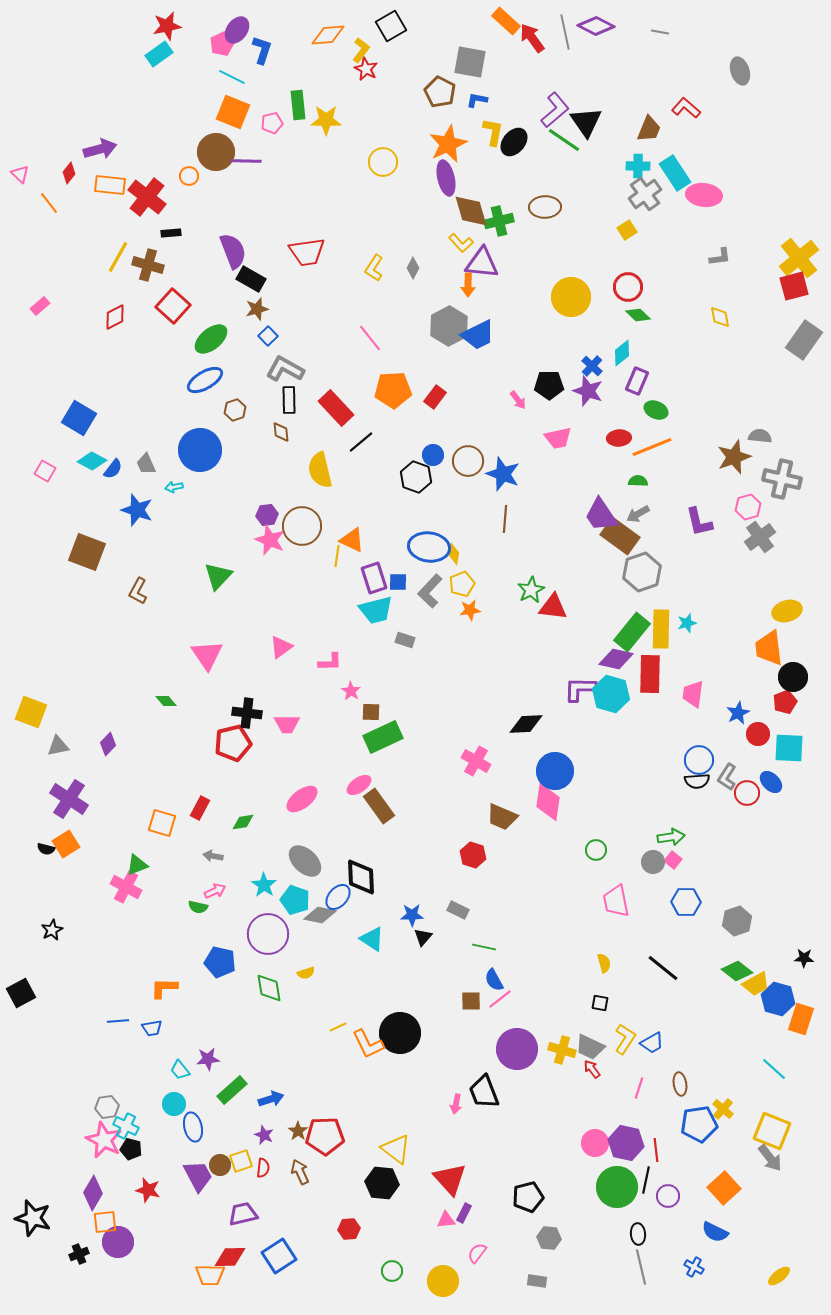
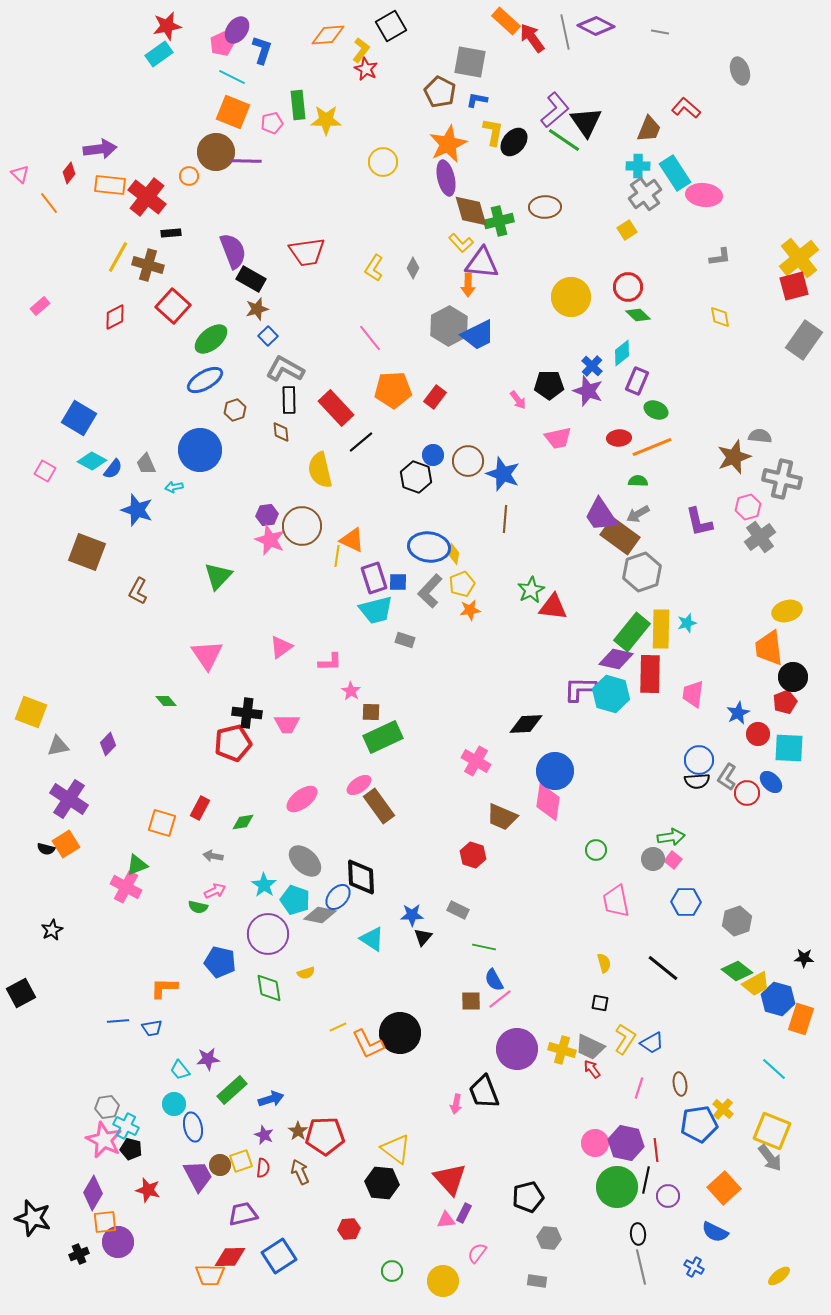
purple arrow at (100, 149): rotated 8 degrees clockwise
gray circle at (653, 862): moved 3 px up
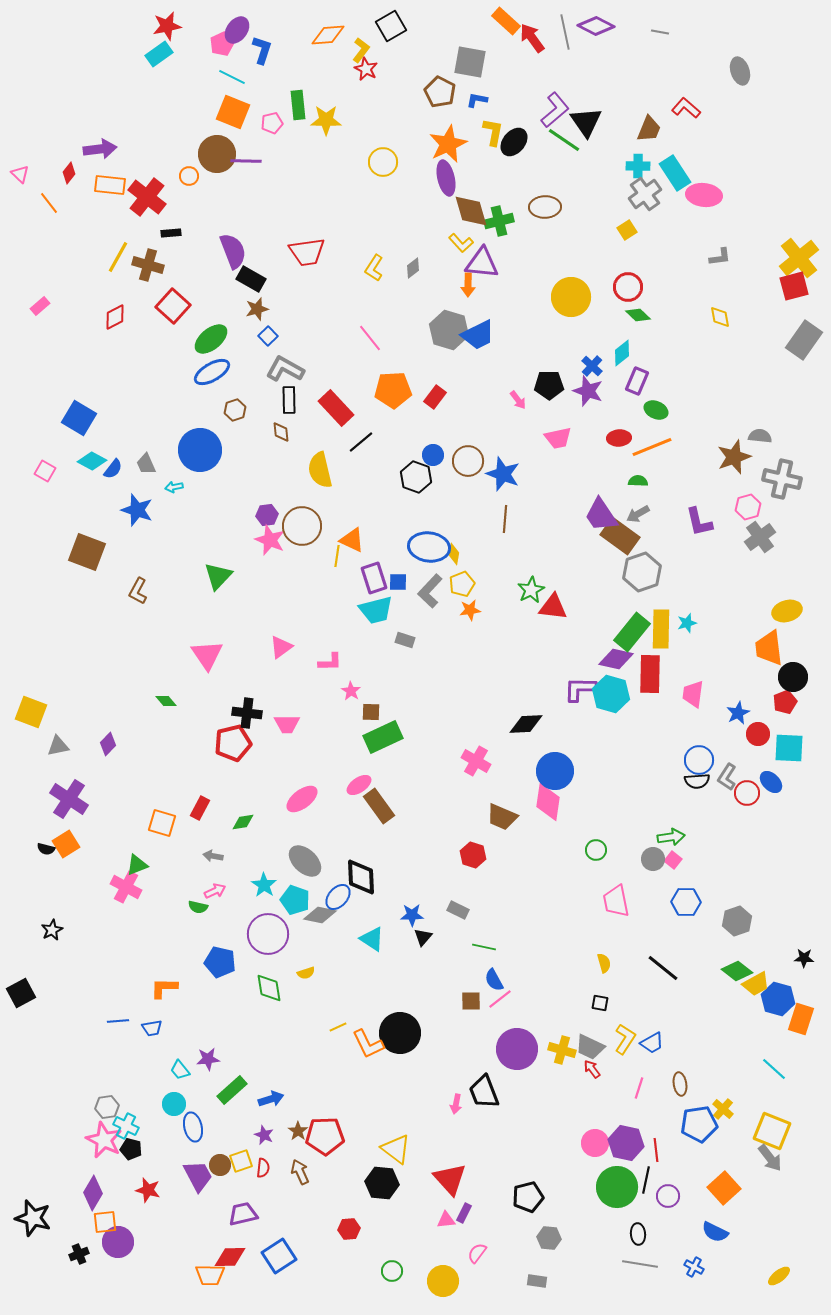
brown circle at (216, 152): moved 1 px right, 2 px down
gray diamond at (413, 268): rotated 25 degrees clockwise
gray hexagon at (449, 326): moved 4 px down; rotated 15 degrees counterclockwise
blue ellipse at (205, 380): moved 7 px right, 8 px up
gray line at (641, 1267): moved 1 px left, 3 px up; rotated 68 degrees counterclockwise
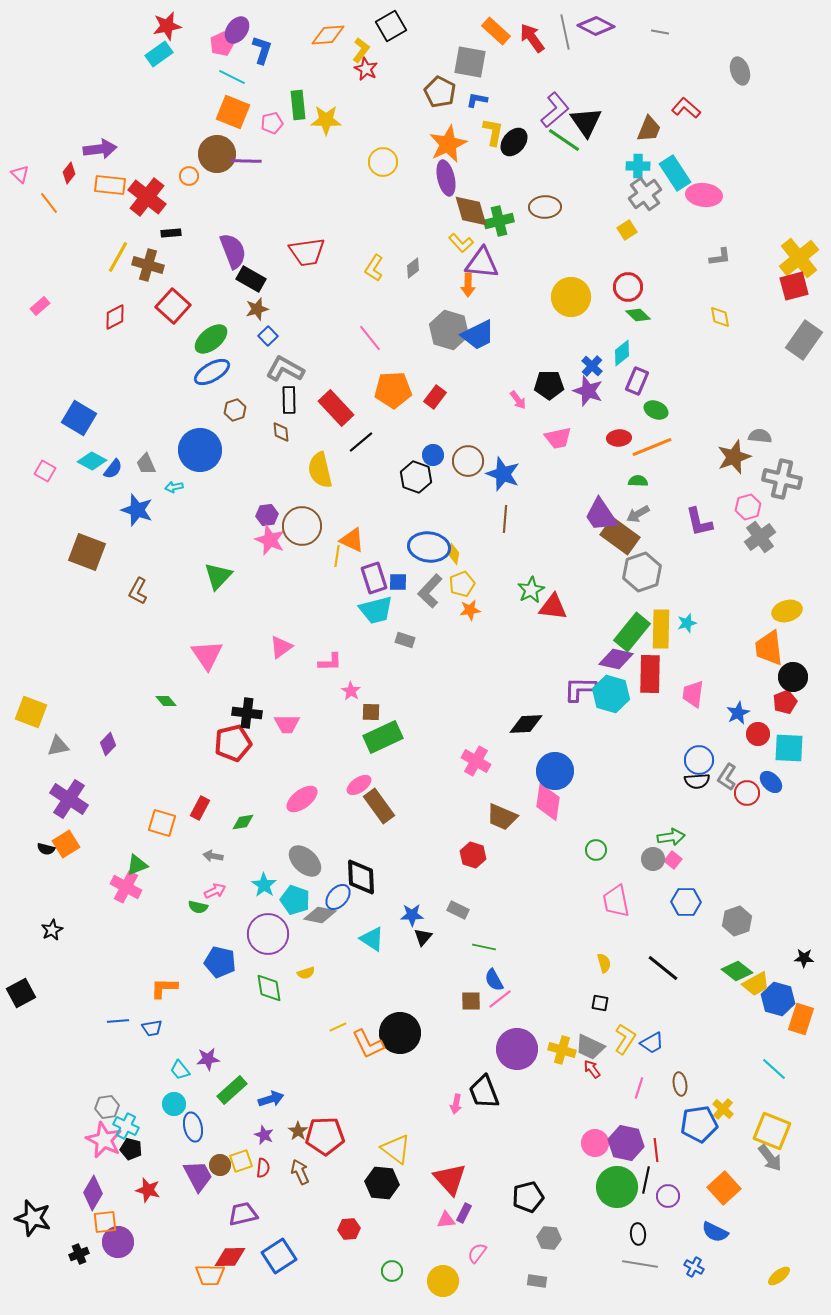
orange rectangle at (506, 21): moved 10 px left, 10 px down
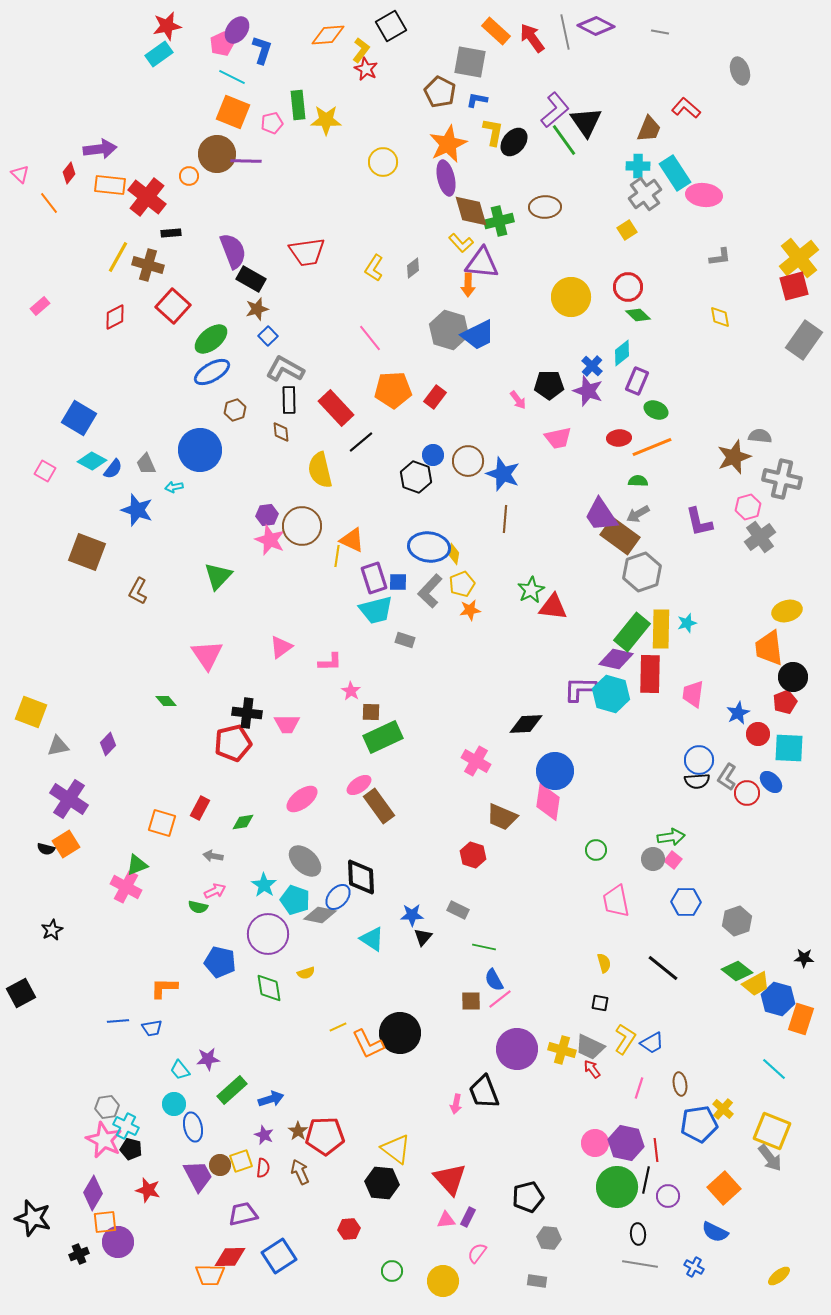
green line at (564, 140): rotated 20 degrees clockwise
purple rectangle at (464, 1213): moved 4 px right, 4 px down
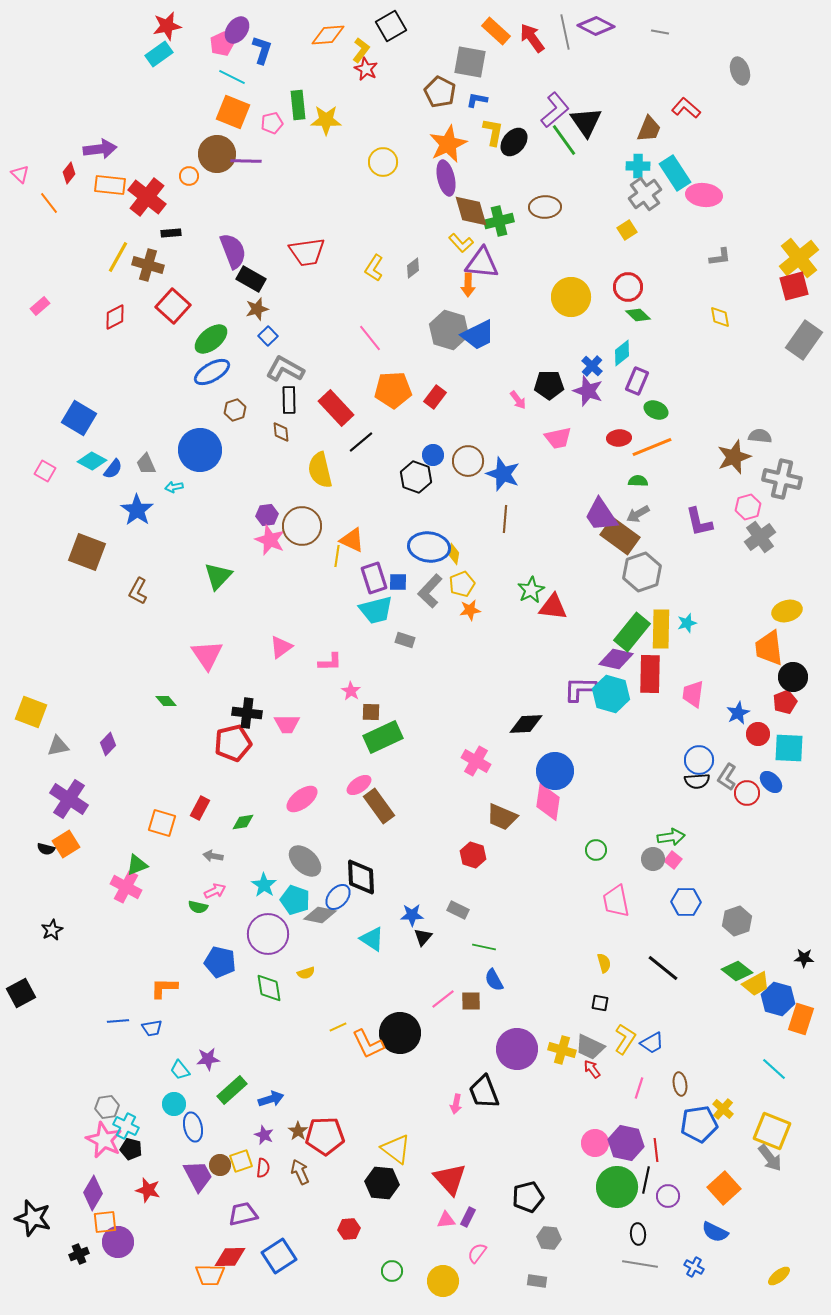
blue star at (137, 510): rotated 16 degrees clockwise
pink line at (500, 999): moved 57 px left
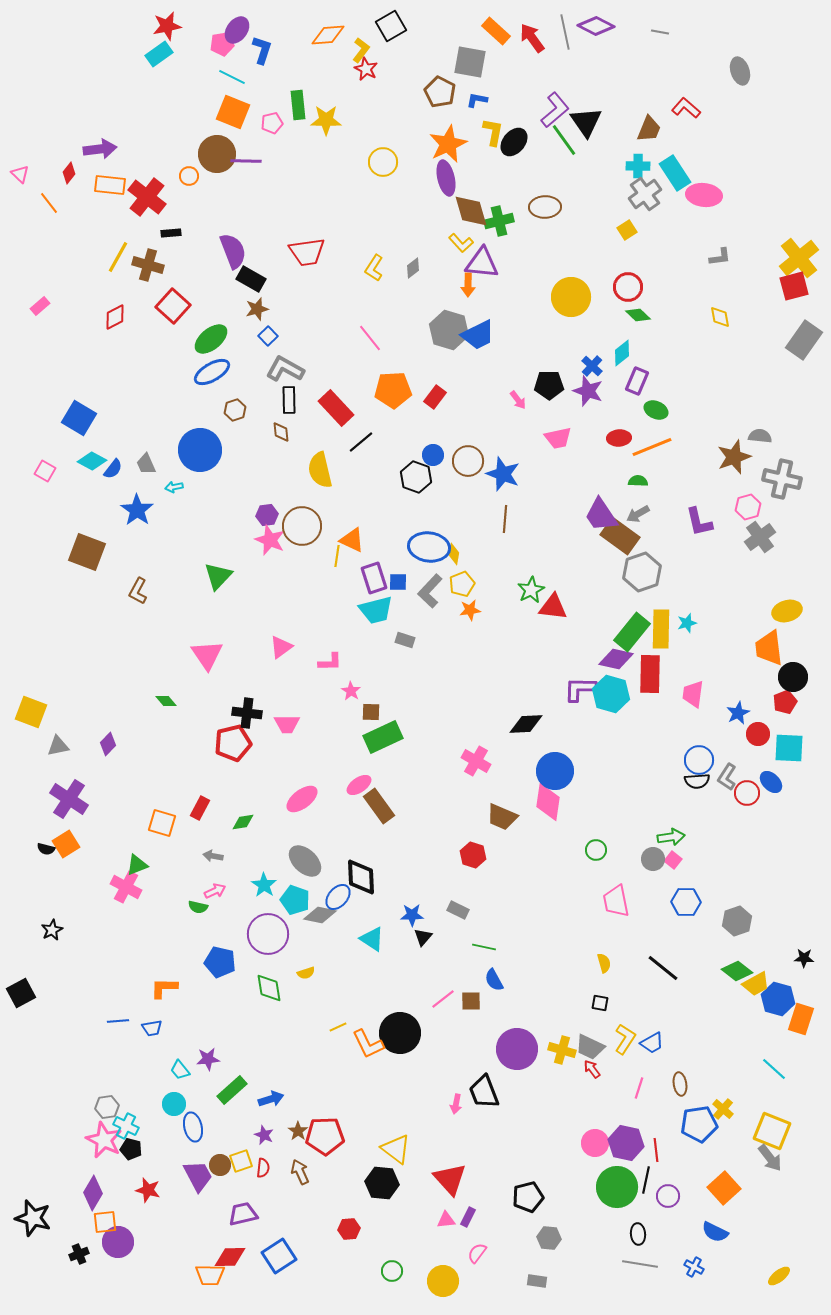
pink pentagon at (222, 44): rotated 15 degrees clockwise
